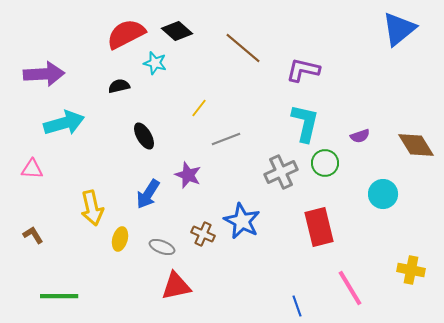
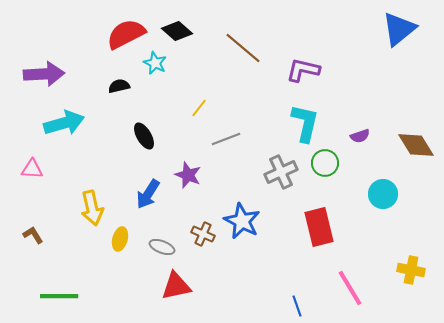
cyan star: rotated 10 degrees clockwise
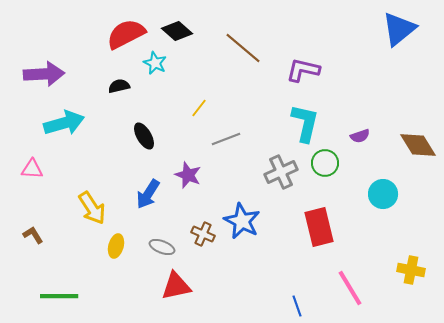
brown diamond: moved 2 px right
yellow arrow: rotated 20 degrees counterclockwise
yellow ellipse: moved 4 px left, 7 px down
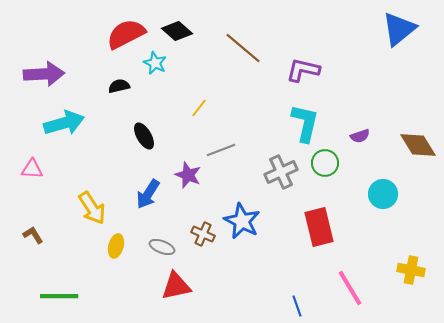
gray line: moved 5 px left, 11 px down
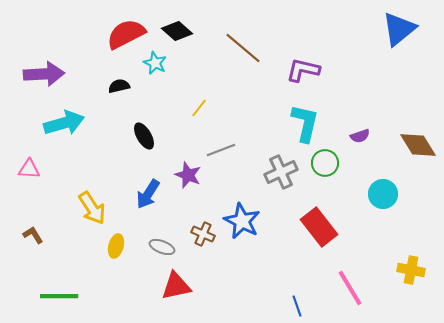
pink triangle: moved 3 px left
red rectangle: rotated 24 degrees counterclockwise
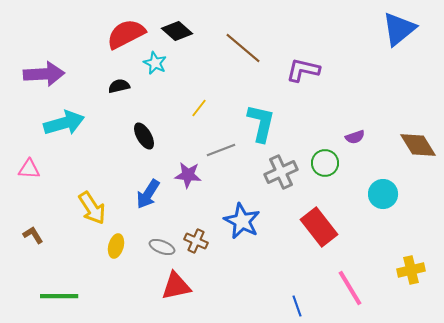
cyan L-shape: moved 44 px left
purple semicircle: moved 5 px left, 1 px down
purple star: rotated 16 degrees counterclockwise
brown cross: moved 7 px left, 7 px down
yellow cross: rotated 24 degrees counterclockwise
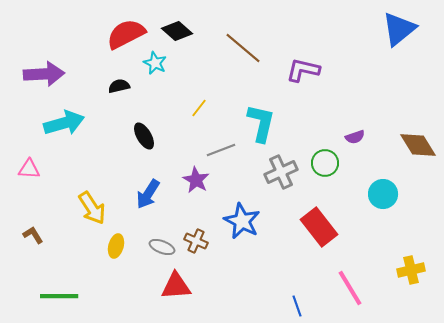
purple star: moved 8 px right, 5 px down; rotated 24 degrees clockwise
red triangle: rotated 8 degrees clockwise
